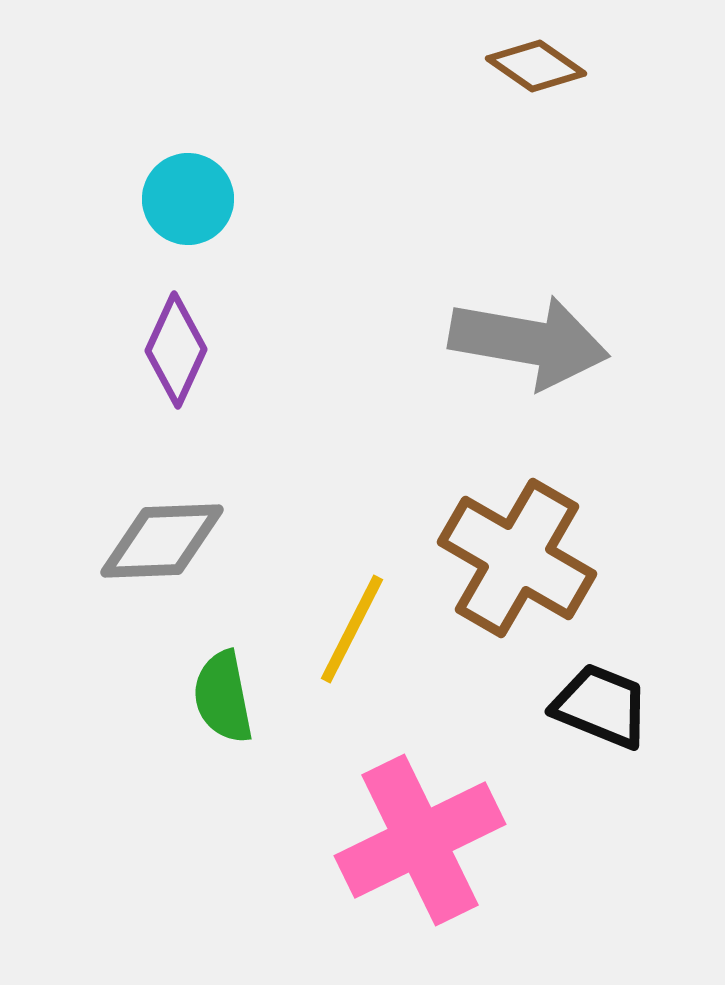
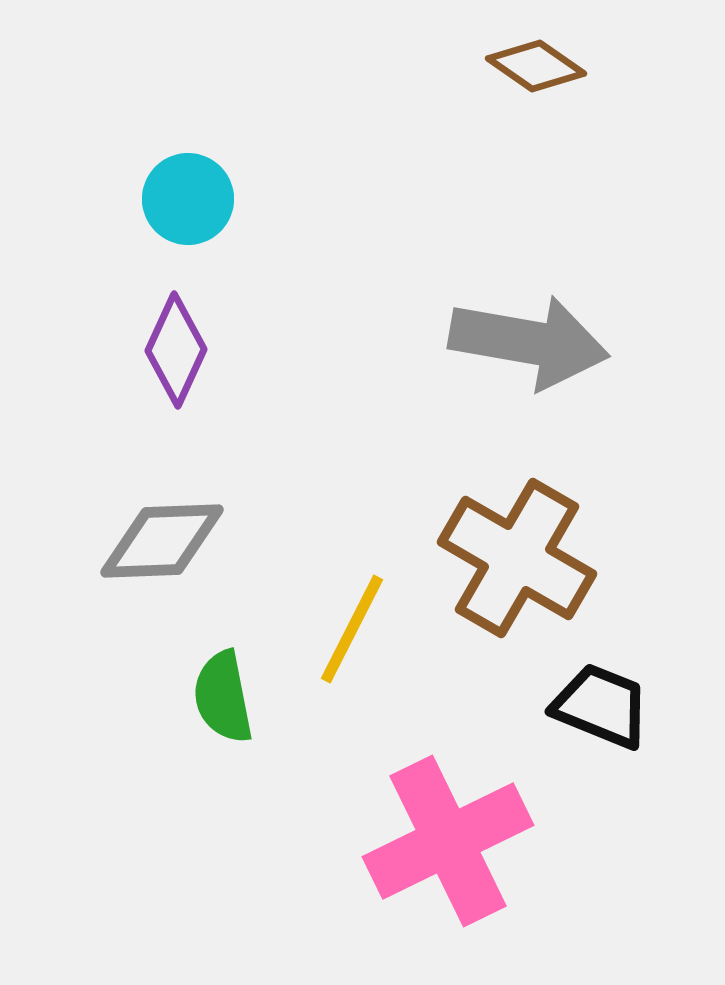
pink cross: moved 28 px right, 1 px down
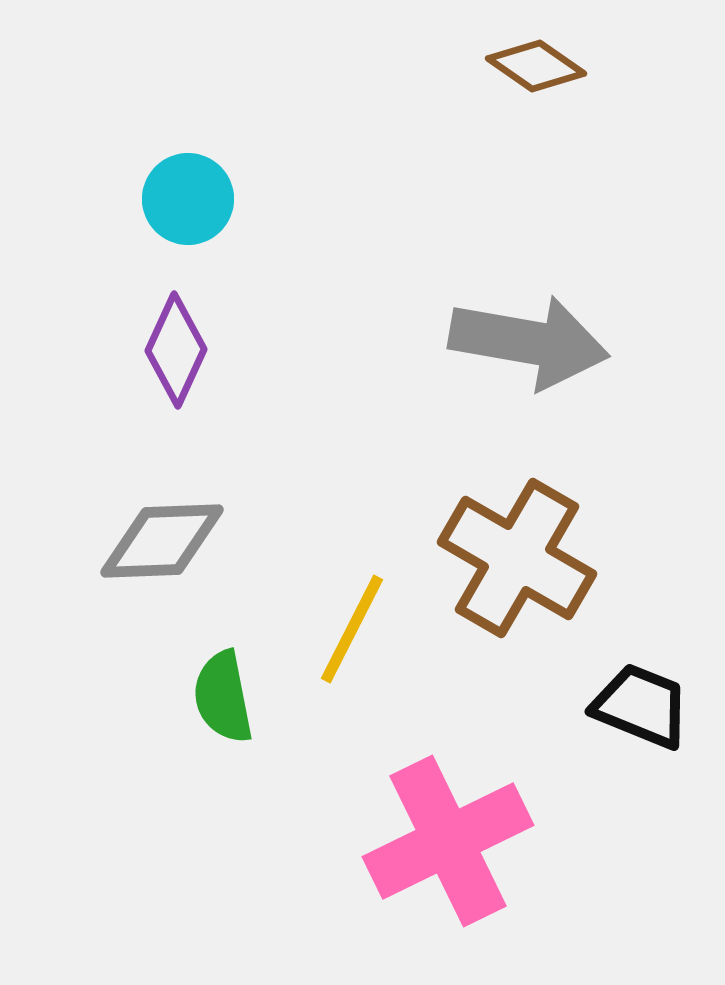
black trapezoid: moved 40 px right
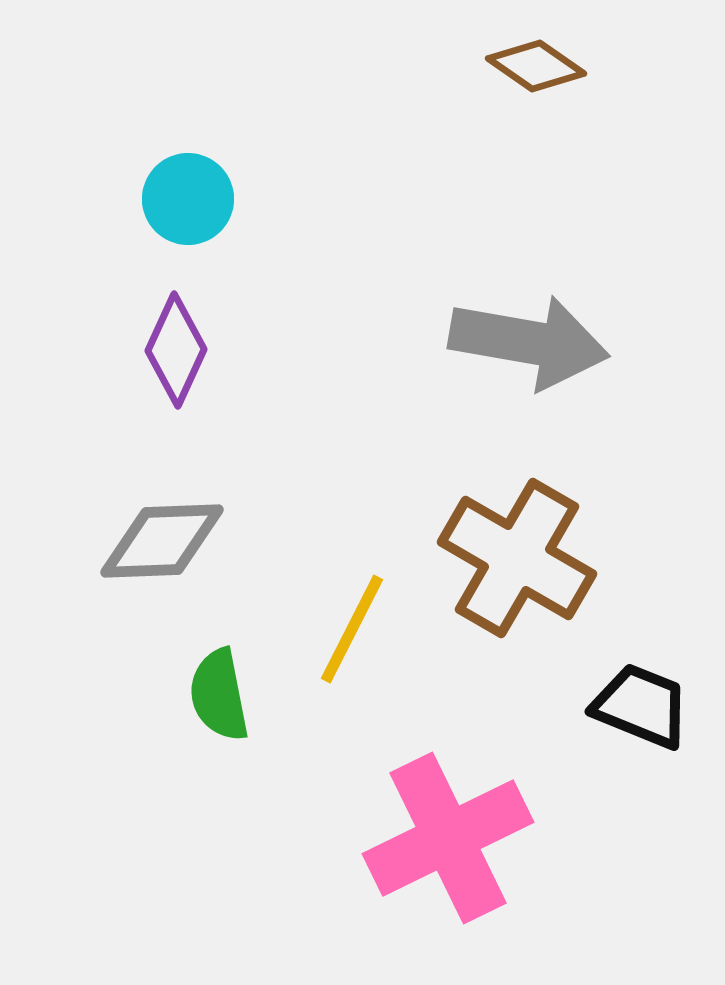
green semicircle: moved 4 px left, 2 px up
pink cross: moved 3 px up
